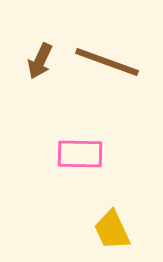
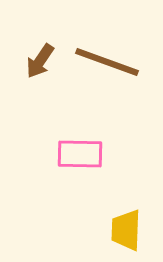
brown arrow: rotated 9 degrees clockwise
yellow trapezoid: moved 14 px right; rotated 27 degrees clockwise
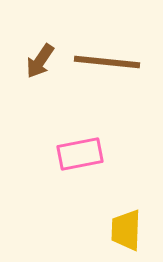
brown line: rotated 14 degrees counterclockwise
pink rectangle: rotated 12 degrees counterclockwise
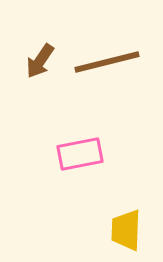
brown line: rotated 20 degrees counterclockwise
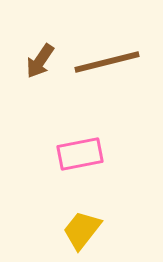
yellow trapezoid: moved 44 px left; rotated 36 degrees clockwise
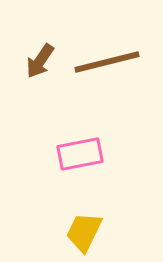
yellow trapezoid: moved 2 px right, 2 px down; rotated 12 degrees counterclockwise
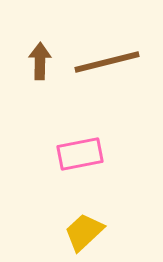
brown arrow: rotated 147 degrees clockwise
yellow trapezoid: rotated 21 degrees clockwise
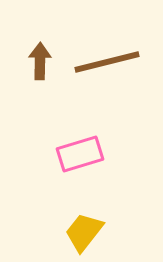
pink rectangle: rotated 6 degrees counterclockwise
yellow trapezoid: rotated 9 degrees counterclockwise
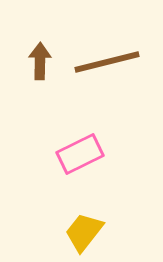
pink rectangle: rotated 9 degrees counterclockwise
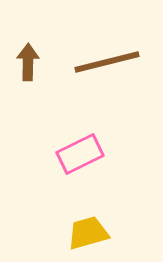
brown arrow: moved 12 px left, 1 px down
yellow trapezoid: moved 4 px right, 1 px down; rotated 36 degrees clockwise
